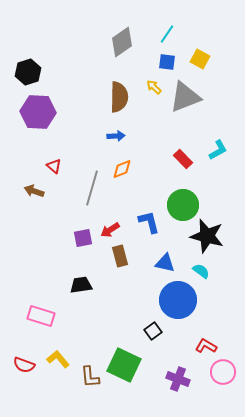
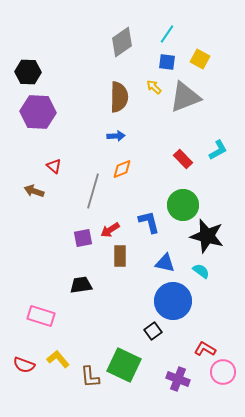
black hexagon: rotated 20 degrees clockwise
gray line: moved 1 px right, 3 px down
brown rectangle: rotated 15 degrees clockwise
blue circle: moved 5 px left, 1 px down
red L-shape: moved 1 px left, 3 px down
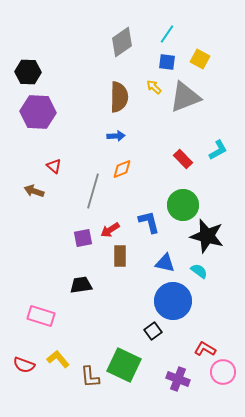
cyan semicircle: moved 2 px left
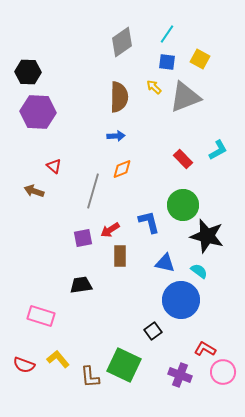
blue circle: moved 8 px right, 1 px up
purple cross: moved 2 px right, 4 px up
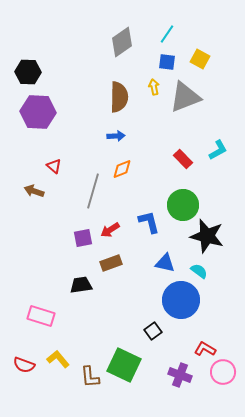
yellow arrow: rotated 35 degrees clockwise
brown rectangle: moved 9 px left, 7 px down; rotated 70 degrees clockwise
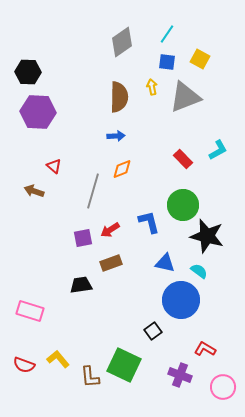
yellow arrow: moved 2 px left
pink rectangle: moved 11 px left, 5 px up
pink circle: moved 15 px down
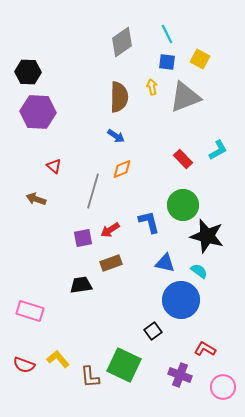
cyan line: rotated 60 degrees counterclockwise
blue arrow: rotated 36 degrees clockwise
brown arrow: moved 2 px right, 8 px down
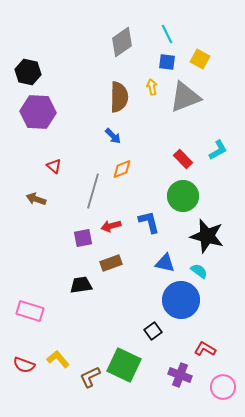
black hexagon: rotated 10 degrees clockwise
blue arrow: moved 3 px left; rotated 12 degrees clockwise
green circle: moved 9 px up
red arrow: moved 1 px right, 4 px up; rotated 18 degrees clockwise
brown L-shape: rotated 70 degrees clockwise
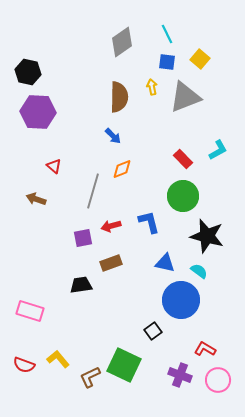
yellow square: rotated 12 degrees clockwise
pink circle: moved 5 px left, 7 px up
